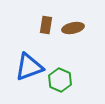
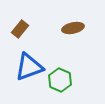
brown rectangle: moved 26 px left, 4 px down; rotated 30 degrees clockwise
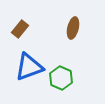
brown ellipse: rotated 65 degrees counterclockwise
green hexagon: moved 1 px right, 2 px up
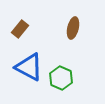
blue triangle: rotated 48 degrees clockwise
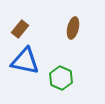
blue triangle: moved 4 px left, 6 px up; rotated 16 degrees counterclockwise
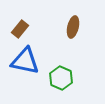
brown ellipse: moved 1 px up
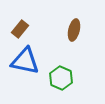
brown ellipse: moved 1 px right, 3 px down
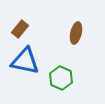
brown ellipse: moved 2 px right, 3 px down
